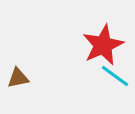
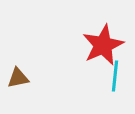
cyan line: rotated 60 degrees clockwise
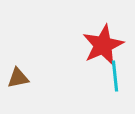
cyan line: rotated 12 degrees counterclockwise
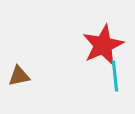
brown triangle: moved 1 px right, 2 px up
